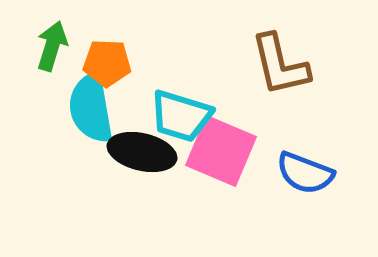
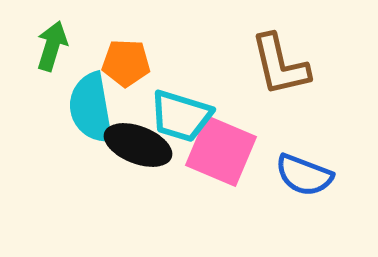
orange pentagon: moved 19 px right
black ellipse: moved 4 px left, 7 px up; rotated 8 degrees clockwise
blue semicircle: moved 1 px left, 2 px down
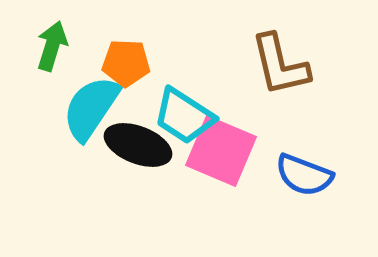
cyan semicircle: rotated 44 degrees clockwise
cyan trapezoid: moved 3 px right; rotated 16 degrees clockwise
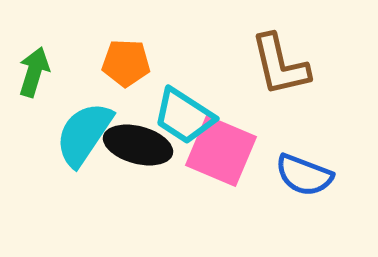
green arrow: moved 18 px left, 26 px down
cyan semicircle: moved 7 px left, 26 px down
black ellipse: rotated 6 degrees counterclockwise
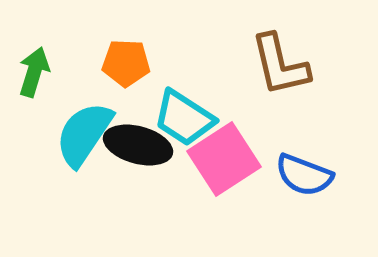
cyan trapezoid: moved 2 px down
pink square: moved 3 px right, 8 px down; rotated 34 degrees clockwise
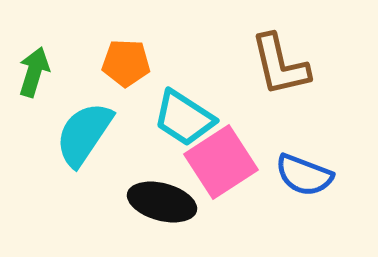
black ellipse: moved 24 px right, 57 px down
pink square: moved 3 px left, 3 px down
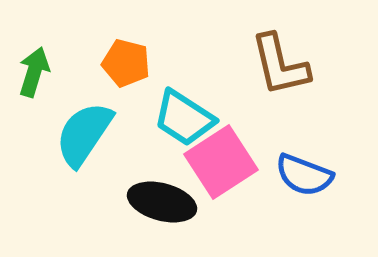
orange pentagon: rotated 12 degrees clockwise
